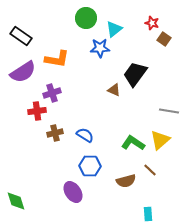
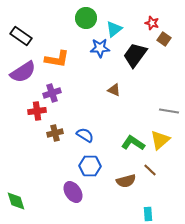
black trapezoid: moved 19 px up
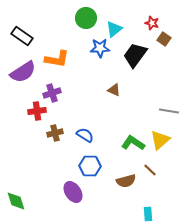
black rectangle: moved 1 px right
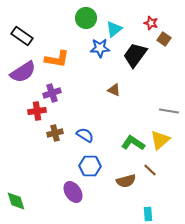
red star: moved 1 px left
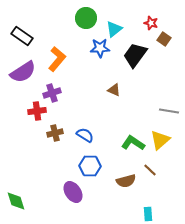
orange L-shape: rotated 60 degrees counterclockwise
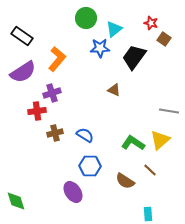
black trapezoid: moved 1 px left, 2 px down
brown semicircle: moved 1 px left; rotated 48 degrees clockwise
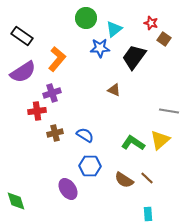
brown line: moved 3 px left, 8 px down
brown semicircle: moved 1 px left, 1 px up
purple ellipse: moved 5 px left, 3 px up
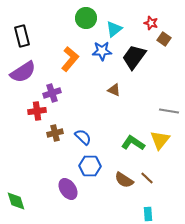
black rectangle: rotated 40 degrees clockwise
blue star: moved 2 px right, 3 px down
orange L-shape: moved 13 px right
blue semicircle: moved 2 px left, 2 px down; rotated 12 degrees clockwise
yellow triangle: rotated 10 degrees counterclockwise
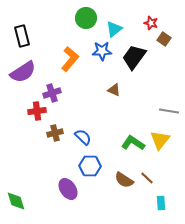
cyan rectangle: moved 13 px right, 11 px up
